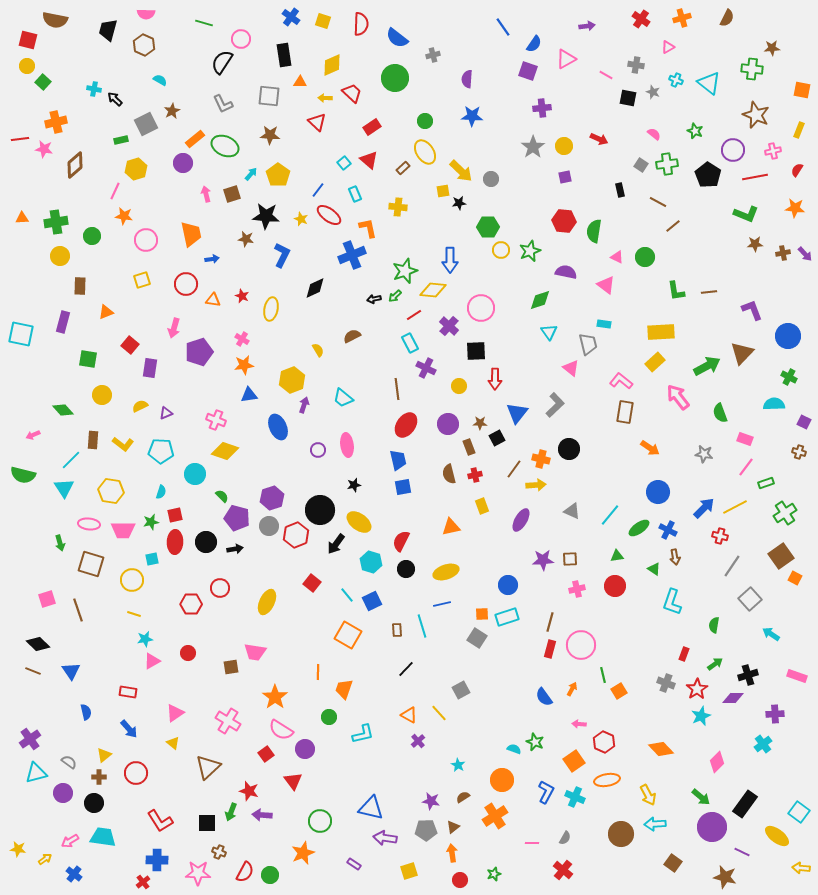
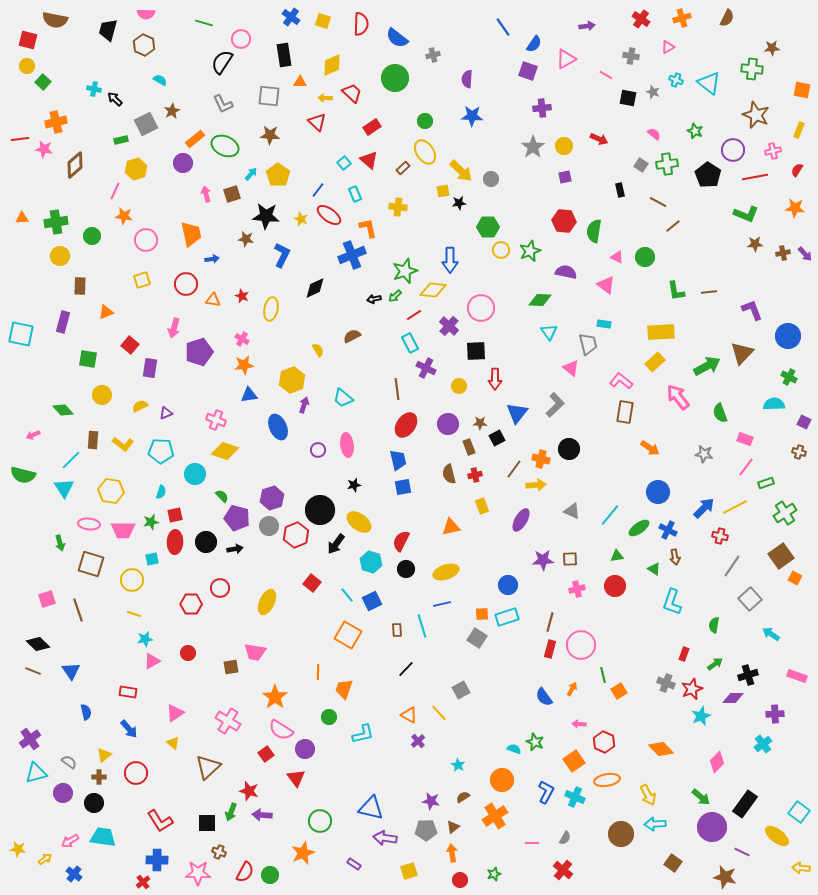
gray cross at (636, 65): moved 5 px left, 9 px up
green diamond at (540, 300): rotated 20 degrees clockwise
red star at (697, 689): moved 5 px left; rotated 10 degrees clockwise
red triangle at (293, 781): moved 3 px right, 3 px up
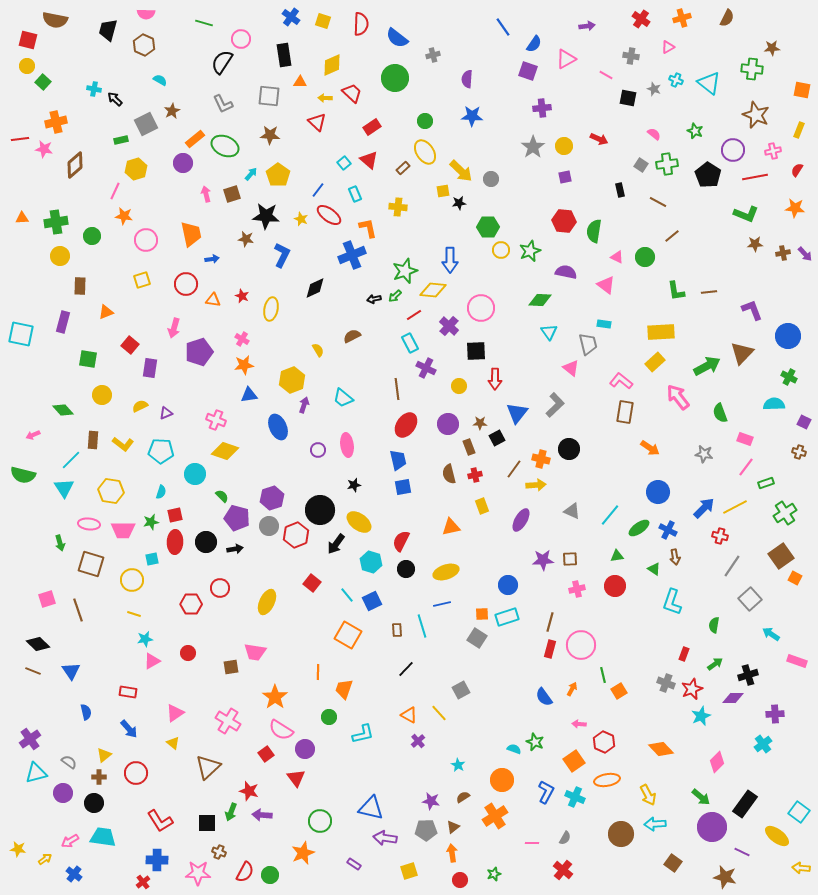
gray star at (653, 92): moved 1 px right, 3 px up
brown line at (673, 226): moved 1 px left, 10 px down
pink rectangle at (797, 676): moved 15 px up
